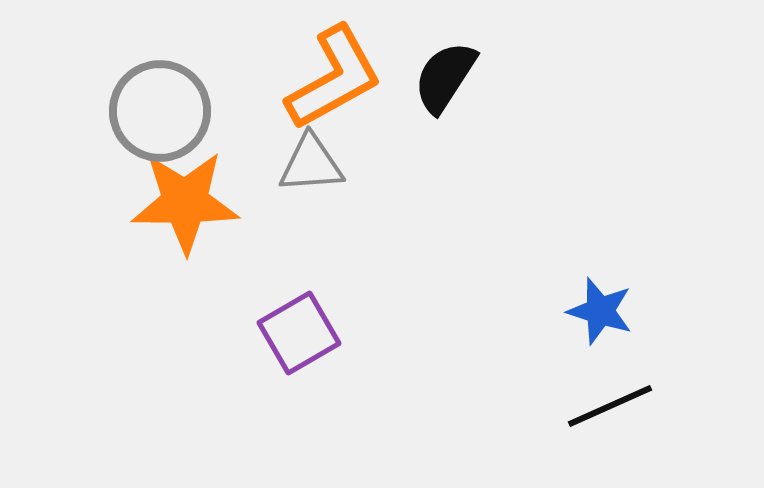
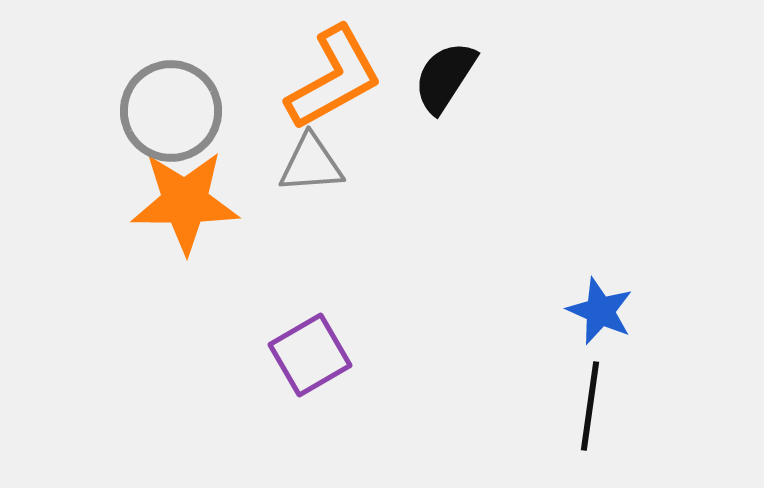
gray circle: moved 11 px right
blue star: rotated 6 degrees clockwise
purple square: moved 11 px right, 22 px down
black line: moved 20 px left; rotated 58 degrees counterclockwise
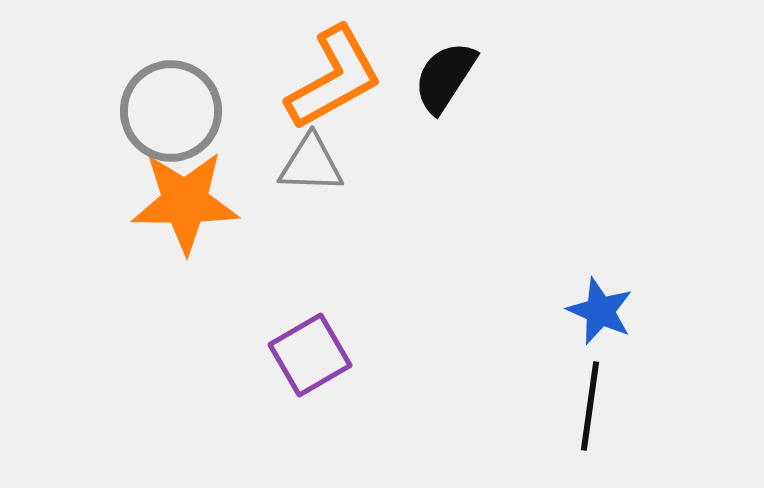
gray triangle: rotated 6 degrees clockwise
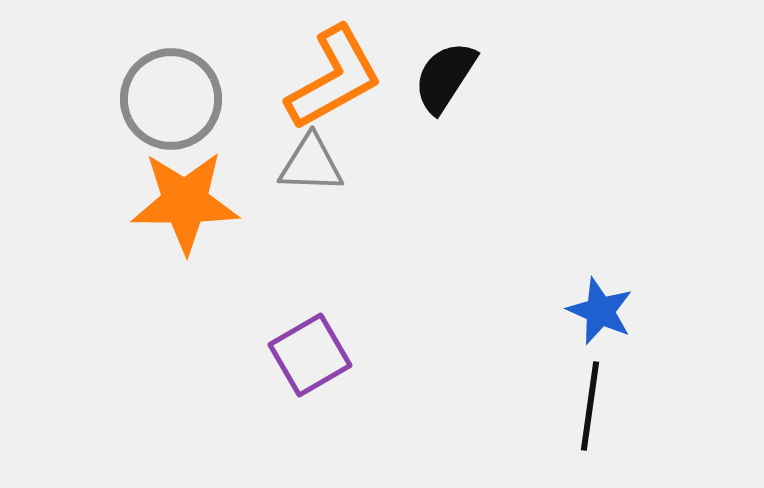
gray circle: moved 12 px up
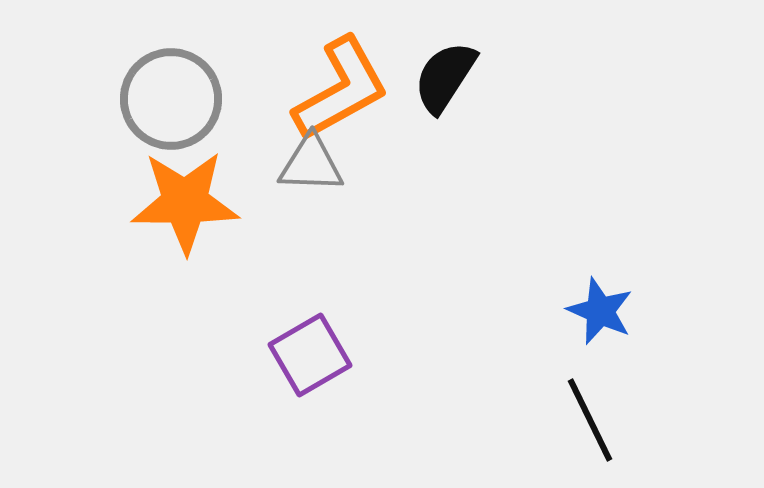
orange L-shape: moved 7 px right, 11 px down
black line: moved 14 px down; rotated 34 degrees counterclockwise
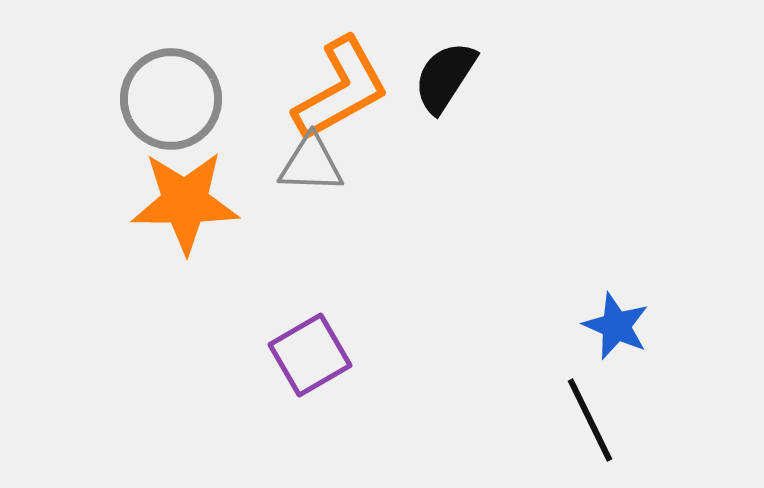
blue star: moved 16 px right, 15 px down
